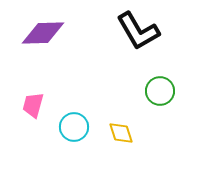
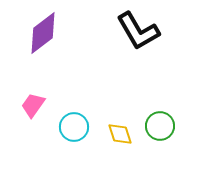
purple diamond: rotated 36 degrees counterclockwise
green circle: moved 35 px down
pink trapezoid: rotated 20 degrees clockwise
yellow diamond: moved 1 px left, 1 px down
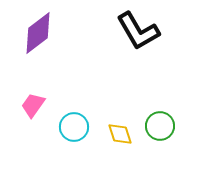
purple diamond: moved 5 px left
